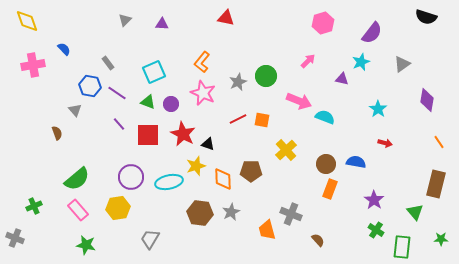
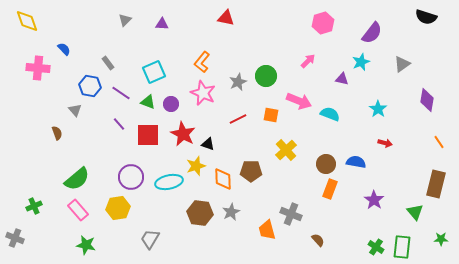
pink cross at (33, 65): moved 5 px right, 3 px down; rotated 15 degrees clockwise
purple line at (117, 93): moved 4 px right
cyan semicircle at (325, 117): moved 5 px right, 3 px up
orange square at (262, 120): moved 9 px right, 5 px up
green cross at (376, 230): moved 17 px down
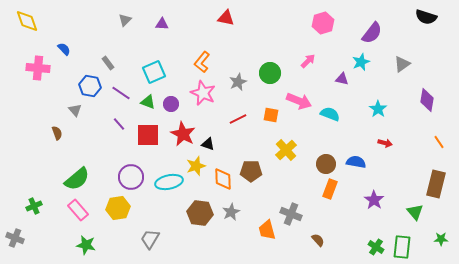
green circle at (266, 76): moved 4 px right, 3 px up
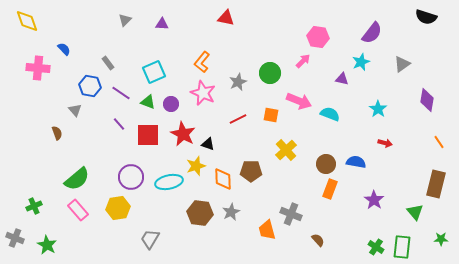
pink hexagon at (323, 23): moved 5 px left, 14 px down; rotated 25 degrees clockwise
pink arrow at (308, 61): moved 5 px left
green star at (86, 245): moved 39 px left; rotated 18 degrees clockwise
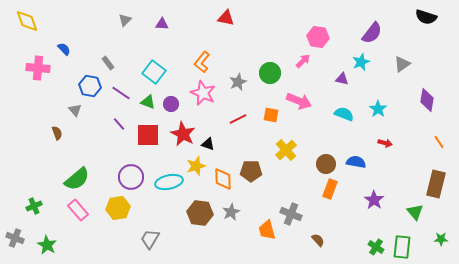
cyan square at (154, 72): rotated 30 degrees counterclockwise
cyan semicircle at (330, 114): moved 14 px right
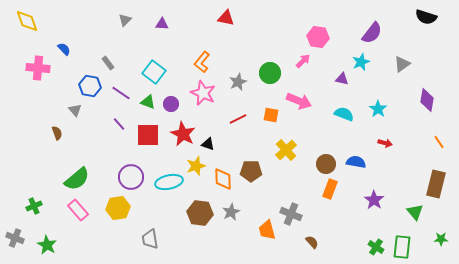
gray trapezoid at (150, 239): rotated 40 degrees counterclockwise
brown semicircle at (318, 240): moved 6 px left, 2 px down
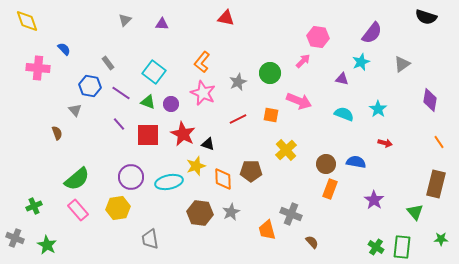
purple diamond at (427, 100): moved 3 px right
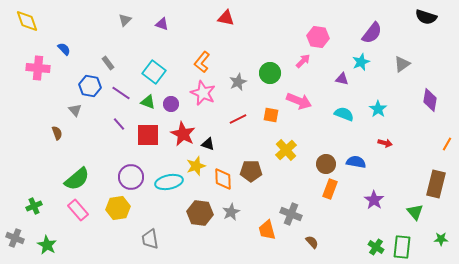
purple triangle at (162, 24): rotated 16 degrees clockwise
orange line at (439, 142): moved 8 px right, 2 px down; rotated 64 degrees clockwise
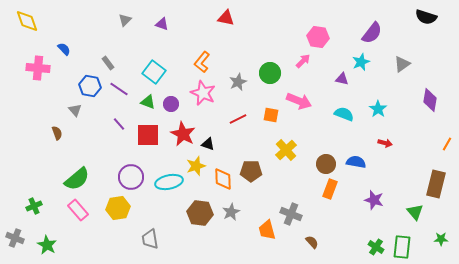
purple line at (121, 93): moved 2 px left, 4 px up
purple star at (374, 200): rotated 18 degrees counterclockwise
